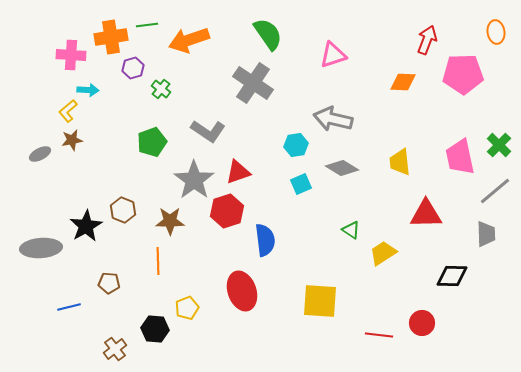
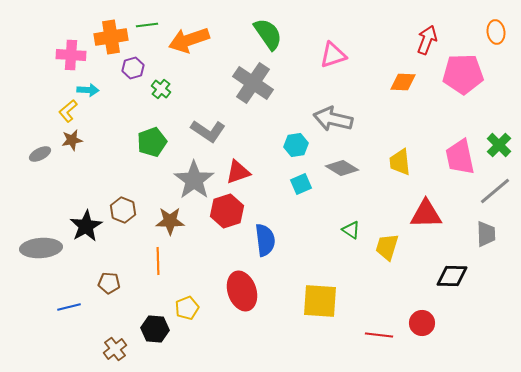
yellow trapezoid at (383, 253): moved 4 px right, 6 px up; rotated 40 degrees counterclockwise
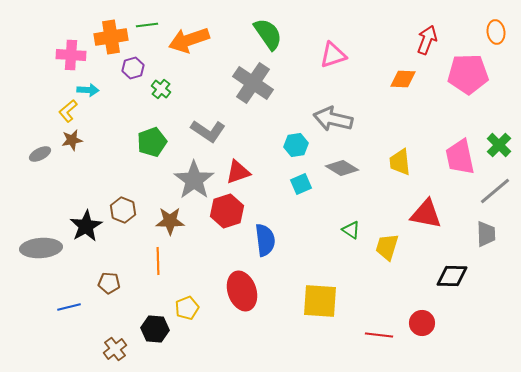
pink pentagon at (463, 74): moved 5 px right
orange diamond at (403, 82): moved 3 px up
red triangle at (426, 214): rotated 12 degrees clockwise
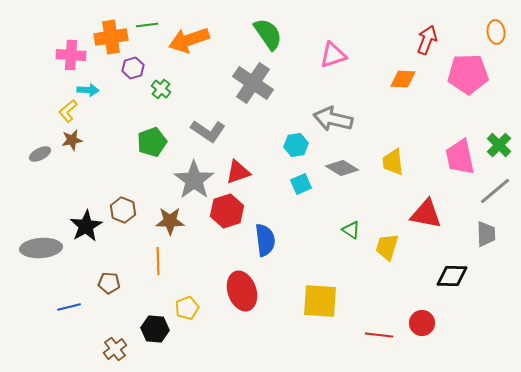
yellow trapezoid at (400, 162): moved 7 px left
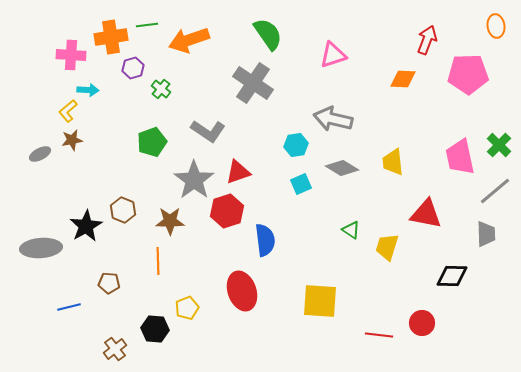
orange ellipse at (496, 32): moved 6 px up
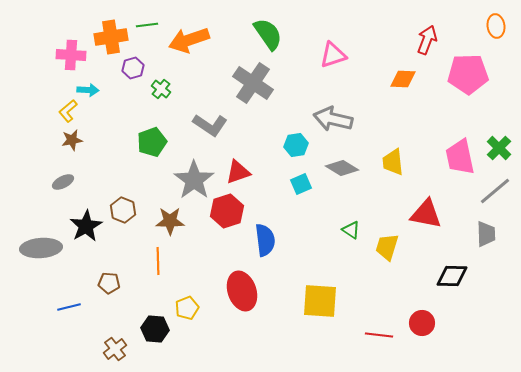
gray L-shape at (208, 131): moved 2 px right, 6 px up
green cross at (499, 145): moved 3 px down
gray ellipse at (40, 154): moved 23 px right, 28 px down
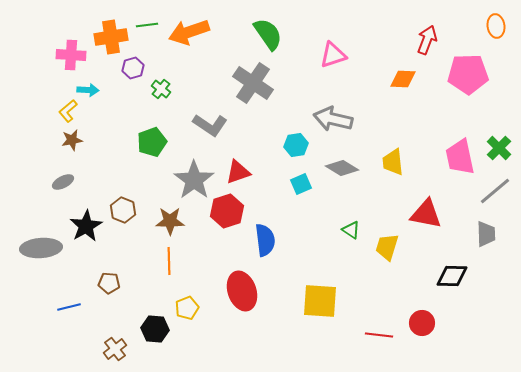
orange arrow at (189, 40): moved 8 px up
orange line at (158, 261): moved 11 px right
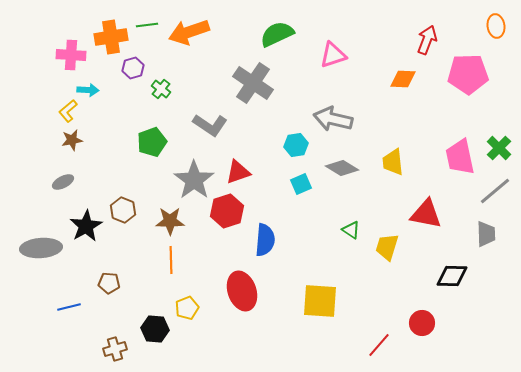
green semicircle at (268, 34): moved 9 px right; rotated 80 degrees counterclockwise
blue semicircle at (265, 240): rotated 12 degrees clockwise
orange line at (169, 261): moved 2 px right, 1 px up
red line at (379, 335): moved 10 px down; rotated 56 degrees counterclockwise
brown cross at (115, 349): rotated 20 degrees clockwise
